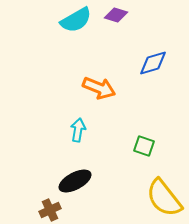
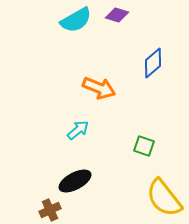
purple diamond: moved 1 px right
blue diamond: rotated 24 degrees counterclockwise
cyan arrow: rotated 40 degrees clockwise
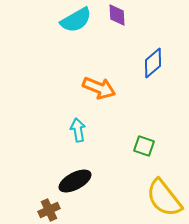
purple diamond: rotated 70 degrees clockwise
cyan arrow: rotated 60 degrees counterclockwise
brown cross: moved 1 px left
